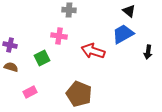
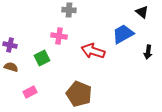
black triangle: moved 13 px right, 1 px down
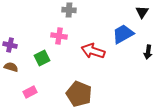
black triangle: rotated 24 degrees clockwise
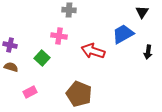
green square: rotated 21 degrees counterclockwise
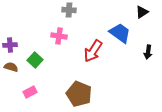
black triangle: rotated 24 degrees clockwise
blue trapezoid: moved 3 px left, 1 px up; rotated 65 degrees clockwise
purple cross: rotated 16 degrees counterclockwise
red arrow: rotated 75 degrees counterclockwise
green square: moved 7 px left, 2 px down
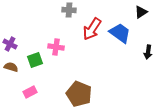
black triangle: moved 1 px left
pink cross: moved 3 px left, 11 px down
purple cross: moved 1 px up; rotated 32 degrees clockwise
red arrow: moved 1 px left, 22 px up
green square: rotated 28 degrees clockwise
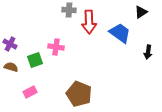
red arrow: moved 3 px left, 7 px up; rotated 35 degrees counterclockwise
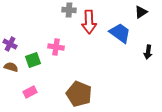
green square: moved 2 px left
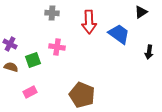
gray cross: moved 17 px left, 3 px down
blue trapezoid: moved 1 px left, 1 px down
pink cross: moved 1 px right
black arrow: moved 1 px right
brown pentagon: moved 3 px right, 1 px down
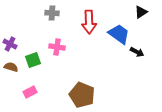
black arrow: moved 12 px left; rotated 72 degrees counterclockwise
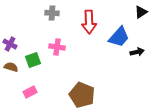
blue trapezoid: moved 3 px down; rotated 95 degrees clockwise
black arrow: rotated 40 degrees counterclockwise
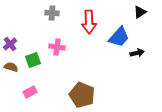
black triangle: moved 1 px left
purple cross: rotated 24 degrees clockwise
black arrow: moved 1 px down
